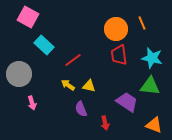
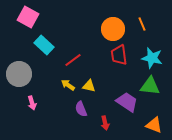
orange line: moved 1 px down
orange circle: moved 3 px left
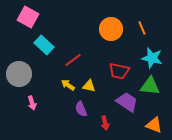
orange line: moved 4 px down
orange circle: moved 2 px left
red trapezoid: moved 16 px down; rotated 70 degrees counterclockwise
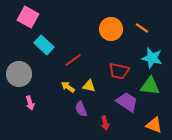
orange line: rotated 32 degrees counterclockwise
yellow arrow: moved 2 px down
pink arrow: moved 2 px left
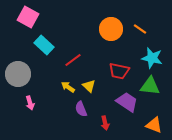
orange line: moved 2 px left, 1 px down
gray circle: moved 1 px left
yellow triangle: rotated 32 degrees clockwise
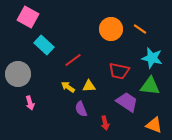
yellow triangle: rotated 48 degrees counterclockwise
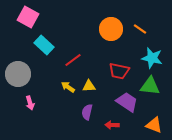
purple semicircle: moved 6 px right, 3 px down; rotated 35 degrees clockwise
red arrow: moved 7 px right, 2 px down; rotated 104 degrees clockwise
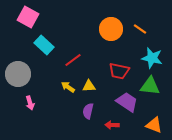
purple semicircle: moved 1 px right, 1 px up
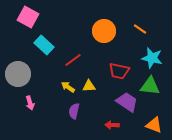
orange circle: moved 7 px left, 2 px down
purple semicircle: moved 14 px left
